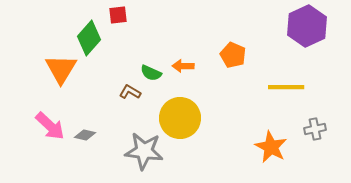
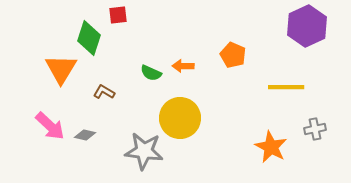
green diamond: rotated 24 degrees counterclockwise
brown L-shape: moved 26 px left
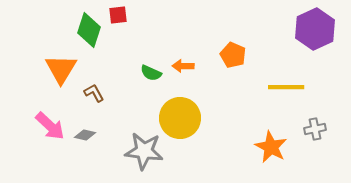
purple hexagon: moved 8 px right, 3 px down
green diamond: moved 8 px up
brown L-shape: moved 10 px left, 1 px down; rotated 30 degrees clockwise
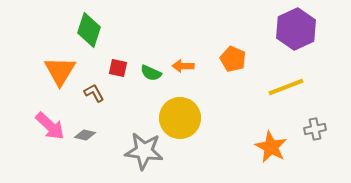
red square: moved 53 px down; rotated 18 degrees clockwise
purple hexagon: moved 19 px left
orange pentagon: moved 4 px down
orange triangle: moved 1 px left, 2 px down
yellow line: rotated 21 degrees counterclockwise
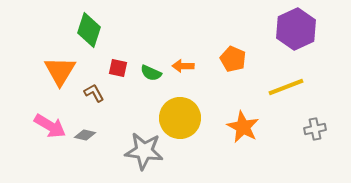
pink arrow: rotated 12 degrees counterclockwise
orange star: moved 28 px left, 20 px up
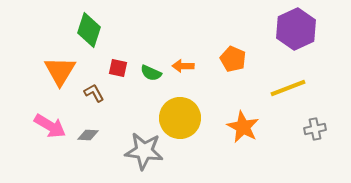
yellow line: moved 2 px right, 1 px down
gray diamond: moved 3 px right; rotated 10 degrees counterclockwise
